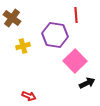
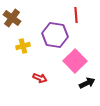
red arrow: moved 11 px right, 18 px up
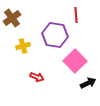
brown cross: rotated 18 degrees clockwise
red arrow: moved 3 px left, 1 px up
black arrow: moved 1 px right
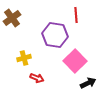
yellow cross: moved 1 px right, 12 px down
red arrow: moved 1 px down
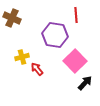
brown cross: rotated 30 degrees counterclockwise
yellow cross: moved 2 px left, 1 px up
red arrow: moved 9 px up; rotated 152 degrees counterclockwise
black arrow: moved 3 px left; rotated 21 degrees counterclockwise
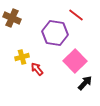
red line: rotated 49 degrees counterclockwise
purple hexagon: moved 2 px up
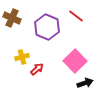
red line: moved 1 px down
purple hexagon: moved 8 px left, 6 px up; rotated 15 degrees clockwise
red arrow: rotated 88 degrees clockwise
black arrow: rotated 28 degrees clockwise
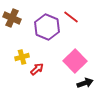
red line: moved 5 px left, 1 px down
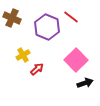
yellow cross: moved 1 px right, 2 px up; rotated 16 degrees counterclockwise
pink square: moved 1 px right, 1 px up
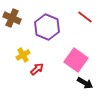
red line: moved 14 px right
pink square: rotated 10 degrees counterclockwise
black arrow: rotated 49 degrees clockwise
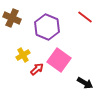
pink square: moved 17 px left
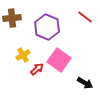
brown cross: rotated 30 degrees counterclockwise
